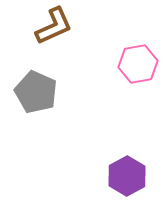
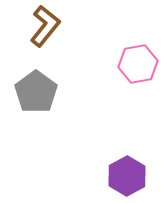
brown L-shape: moved 9 px left; rotated 27 degrees counterclockwise
gray pentagon: rotated 12 degrees clockwise
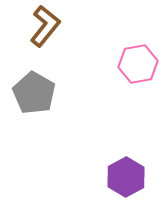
gray pentagon: moved 2 px left, 1 px down; rotated 6 degrees counterclockwise
purple hexagon: moved 1 px left, 1 px down
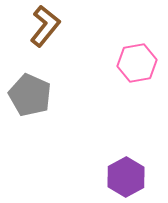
pink hexagon: moved 1 px left, 1 px up
gray pentagon: moved 4 px left, 2 px down; rotated 6 degrees counterclockwise
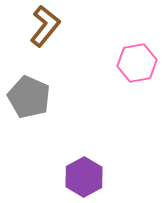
gray pentagon: moved 1 px left, 2 px down
purple hexagon: moved 42 px left
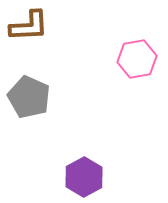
brown L-shape: moved 16 px left; rotated 48 degrees clockwise
pink hexagon: moved 4 px up
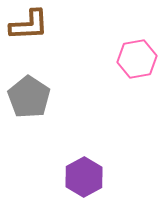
brown L-shape: moved 1 px up
gray pentagon: rotated 9 degrees clockwise
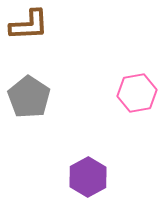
pink hexagon: moved 34 px down
purple hexagon: moved 4 px right
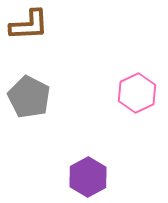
pink hexagon: rotated 15 degrees counterclockwise
gray pentagon: rotated 6 degrees counterclockwise
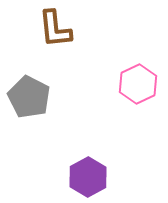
brown L-shape: moved 26 px right, 4 px down; rotated 87 degrees clockwise
pink hexagon: moved 1 px right, 9 px up
